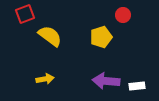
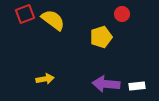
red circle: moved 1 px left, 1 px up
yellow semicircle: moved 3 px right, 16 px up
purple arrow: moved 3 px down
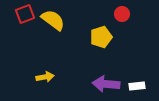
yellow arrow: moved 2 px up
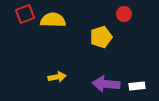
red circle: moved 2 px right
yellow semicircle: rotated 35 degrees counterclockwise
yellow arrow: moved 12 px right
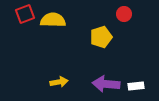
yellow arrow: moved 2 px right, 5 px down
white rectangle: moved 1 px left
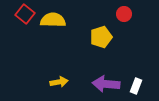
red square: rotated 30 degrees counterclockwise
white rectangle: rotated 63 degrees counterclockwise
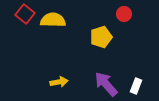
purple arrow: rotated 44 degrees clockwise
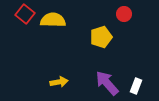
purple arrow: moved 1 px right, 1 px up
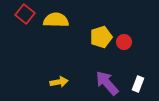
red circle: moved 28 px down
yellow semicircle: moved 3 px right
white rectangle: moved 2 px right, 2 px up
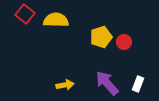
yellow arrow: moved 6 px right, 3 px down
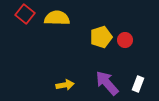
yellow semicircle: moved 1 px right, 2 px up
red circle: moved 1 px right, 2 px up
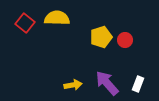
red square: moved 9 px down
yellow arrow: moved 8 px right
